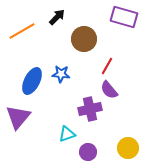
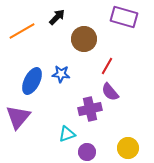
purple semicircle: moved 1 px right, 2 px down
purple circle: moved 1 px left
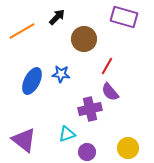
purple triangle: moved 6 px right, 23 px down; rotated 32 degrees counterclockwise
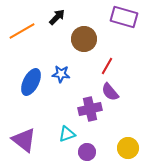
blue ellipse: moved 1 px left, 1 px down
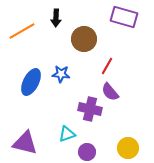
black arrow: moved 1 px left, 1 px down; rotated 138 degrees clockwise
purple cross: rotated 25 degrees clockwise
purple triangle: moved 1 px right, 3 px down; rotated 24 degrees counterclockwise
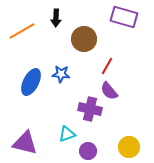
purple semicircle: moved 1 px left, 1 px up
yellow circle: moved 1 px right, 1 px up
purple circle: moved 1 px right, 1 px up
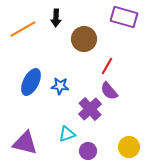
orange line: moved 1 px right, 2 px up
blue star: moved 1 px left, 12 px down
purple cross: rotated 35 degrees clockwise
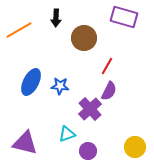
orange line: moved 4 px left, 1 px down
brown circle: moved 1 px up
purple semicircle: rotated 114 degrees counterclockwise
yellow circle: moved 6 px right
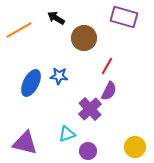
black arrow: rotated 120 degrees clockwise
blue ellipse: moved 1 px down
blue star: moved 1 px left, 10 px up
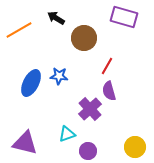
purple semicircle: rotated 138 degrees clockwise
